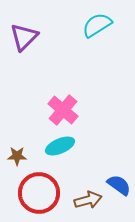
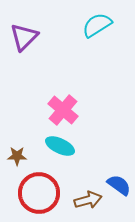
cyan ellipse: rotated 48 degrees clockwise
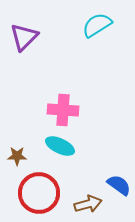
pink cross: rotated 36 degrees counterclockwise
brown arrow: moved 4 px down
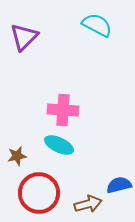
cyan semicircle: rotated 60 degrees clockwise
cyan ellipse: moved 1 px left, 1 px up
brown star: rotated 12 degrees counterclockwise
blue semicircle: rotated 50 degrees counterclockwise
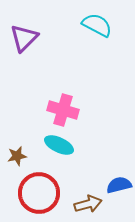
purple triangle: moved 1 px down
pink cross: rotated 12 degrees clockwise
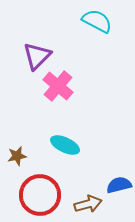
cyan semicircle: moved 4 px up
purple triangle: moved 13 px right, 18 px down
pink cross: moved 5 px left, 24 px up; rotated 24 degrees clockwise
cyan ellipse: moved 6 px right
red circle: moved 1 px right, 2 px down
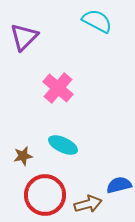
purple triangle: moved 13 px left, 19 px up
pink cross: moved 2 px down
cyan ellipse: moved 2 px left
brown star: moved 6 px right
red circle: moved 5 px right
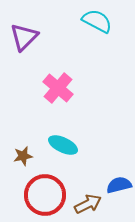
brown arrow: rotated 12 degrees counterclockwise
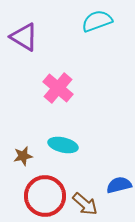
cyan semicircle: rotated 48 degrees counterclockwise
purple triangle: rotated 44 degrees counterclockwise
cyan ellipse: rotated 12 degrees counterclockwise
red circle: moved 1 px down
brown arrow: moved 3 px left; rotated 68 degrees clockwise
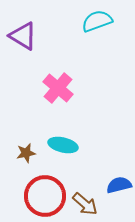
purple triangle: moved 1 px left, 1 px up
brown star: moved 3 px right, 3 px up
